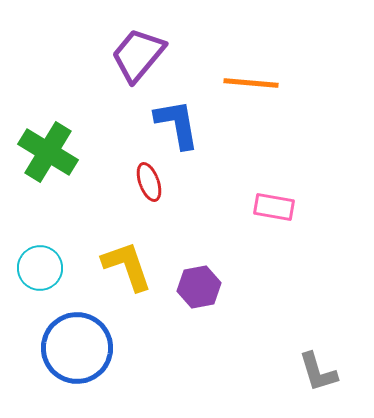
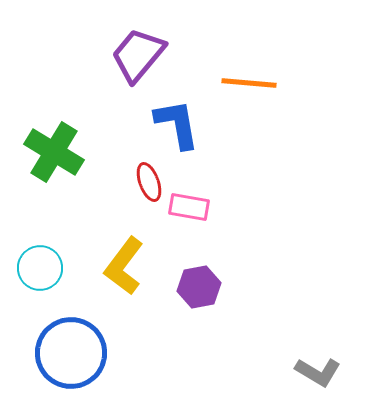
orange line: moved 2 px left
green cross: moved 6 px right
pink rectangle: moved 85 px left
yellow L-shape: moved 3 px left; rotated 124 degrees counterclockwise
blue circle: moved 6 px left, 5 px down
gray L-shape: rotated 42 degrees counterclockwise
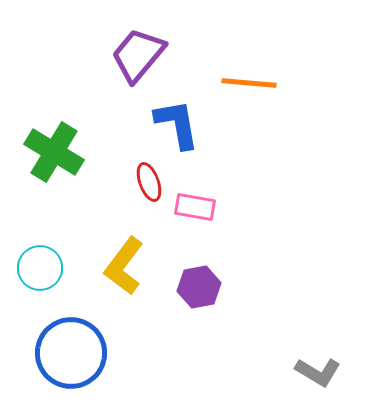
pink rectangle: moved 6 px right
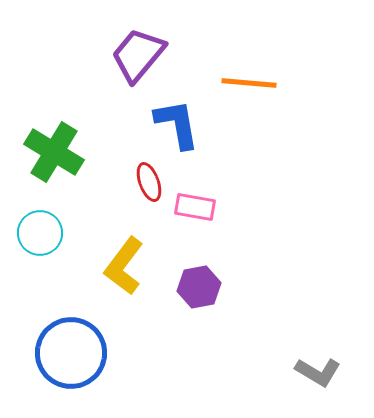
cyan circle: moved 35 px up
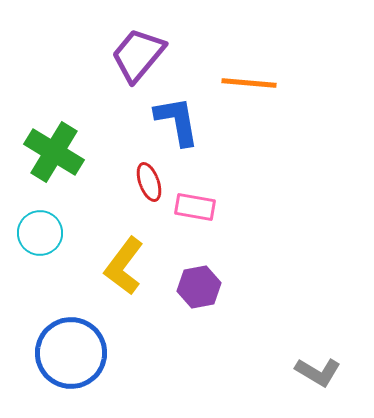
blue L-shape: moved 3 px up
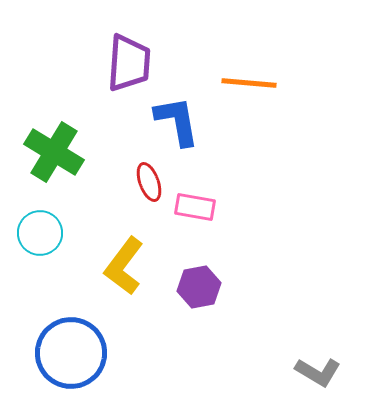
purple trapezoid: moved 9 px left, 8 px down; rotated 144 degrees clockwise
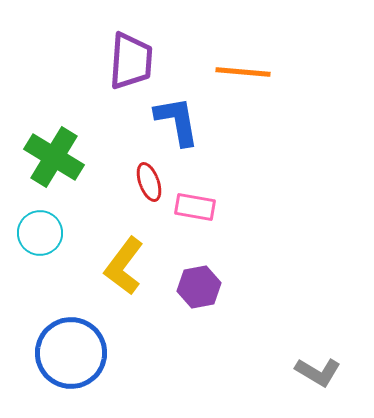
purple trapezoid: moved 2 px right, 2 px up
orange line: moved 6 px left, 11 px up
green cross: moved 5 px down
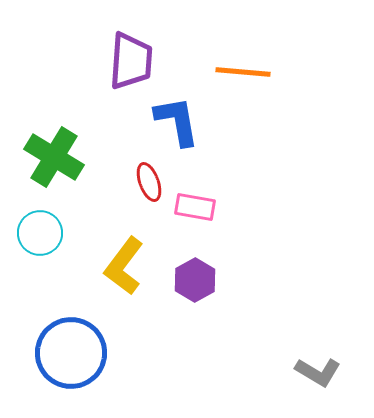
purple hexagon: moved 4 px left, 7 px up; rotated 18 degrees counterclockwise
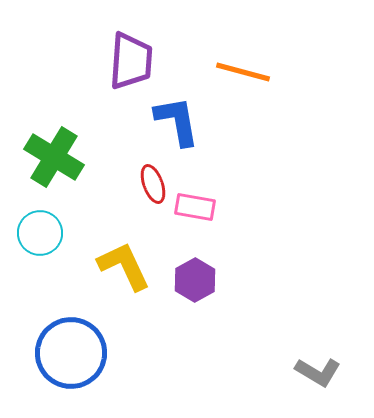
orange line: rotated 10 degrees clockwise
red ellipse: moved 4 px right, 2 px down
yellow L-shape: rotated 118 degrees clockwise
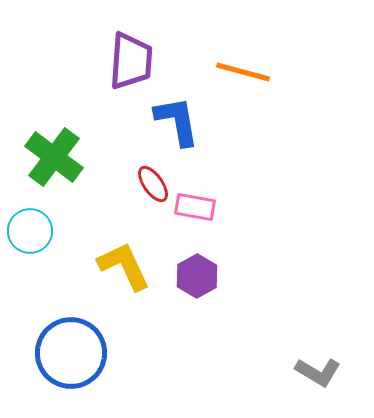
green cross: rotated 6 degrees clockwise
red ellipse: rotated 15 degrees counterclockwise
cyan circle: moved 10 px left, 2 px up
purple hexagon: moved 2 px right, 4 px up
